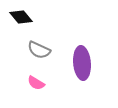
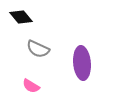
gray semicircle: moved 1 px left, 1 px up
pink semicircle: moved 5 px left, 3 px down
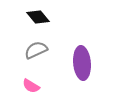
black diamond: moved 17 px right
gray semicircle: moved 2 px left, 1 px down; rotated 130 degrees clockwise
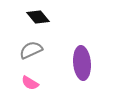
gray semicircle: moved 5 px left
pink semicircle: moved 1 px left, 3 px up
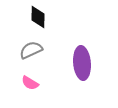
black diamond: rotated 40 degrees clockwise
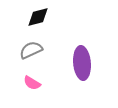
black diamond: rotated 75 degrees clockwise
pink semicircle: moved 2 px right
